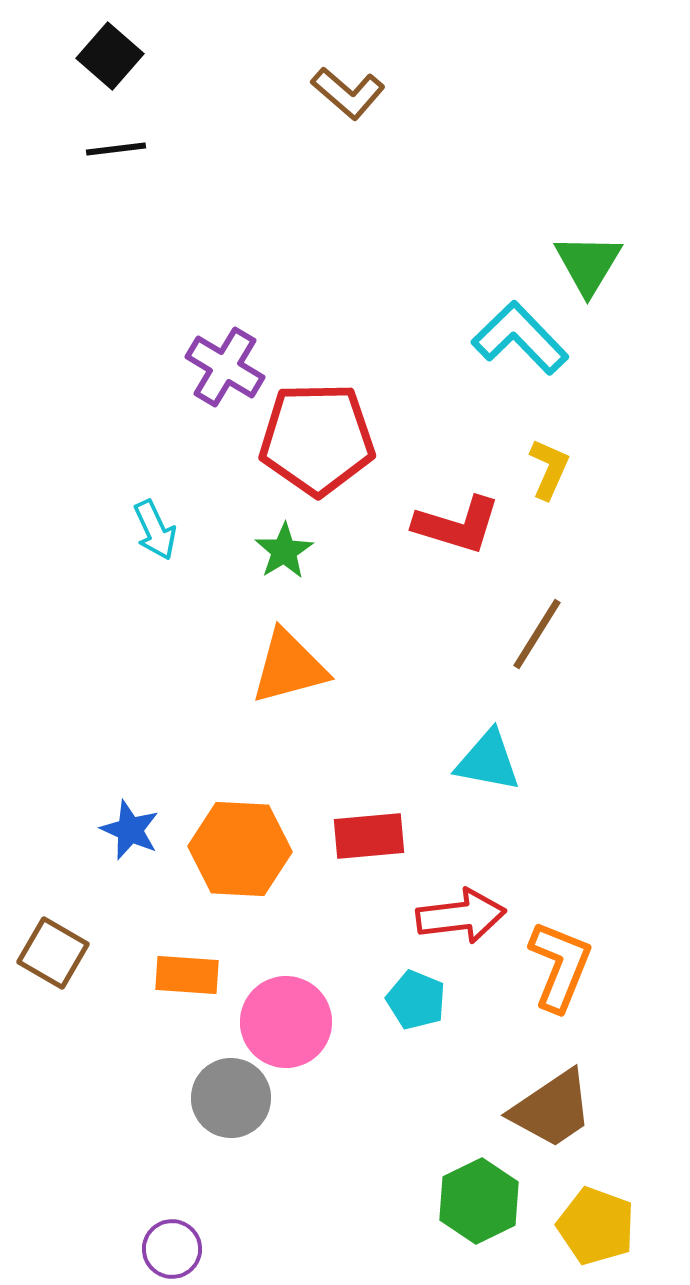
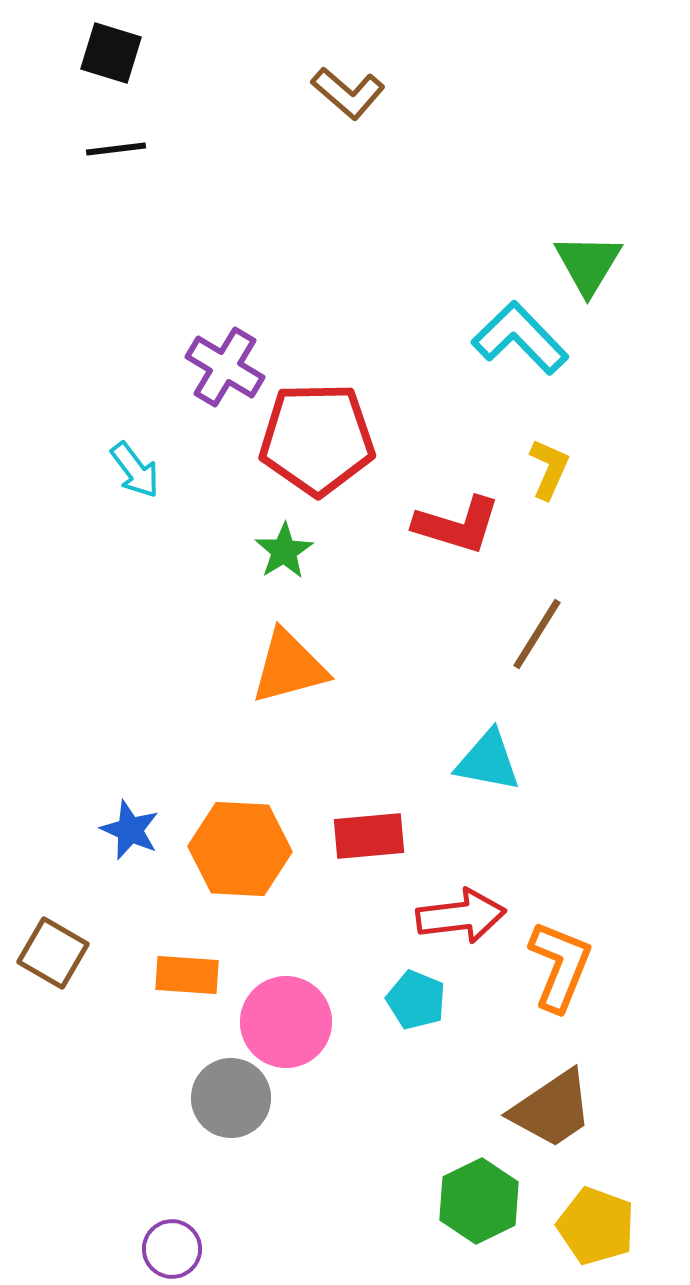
black square: moved 1 px right, 3 px up; rotated 24 degrees counterclockwise
cyan arrow: moved 20 px left, 60 px up; rotated 12 degrees counterclockwise
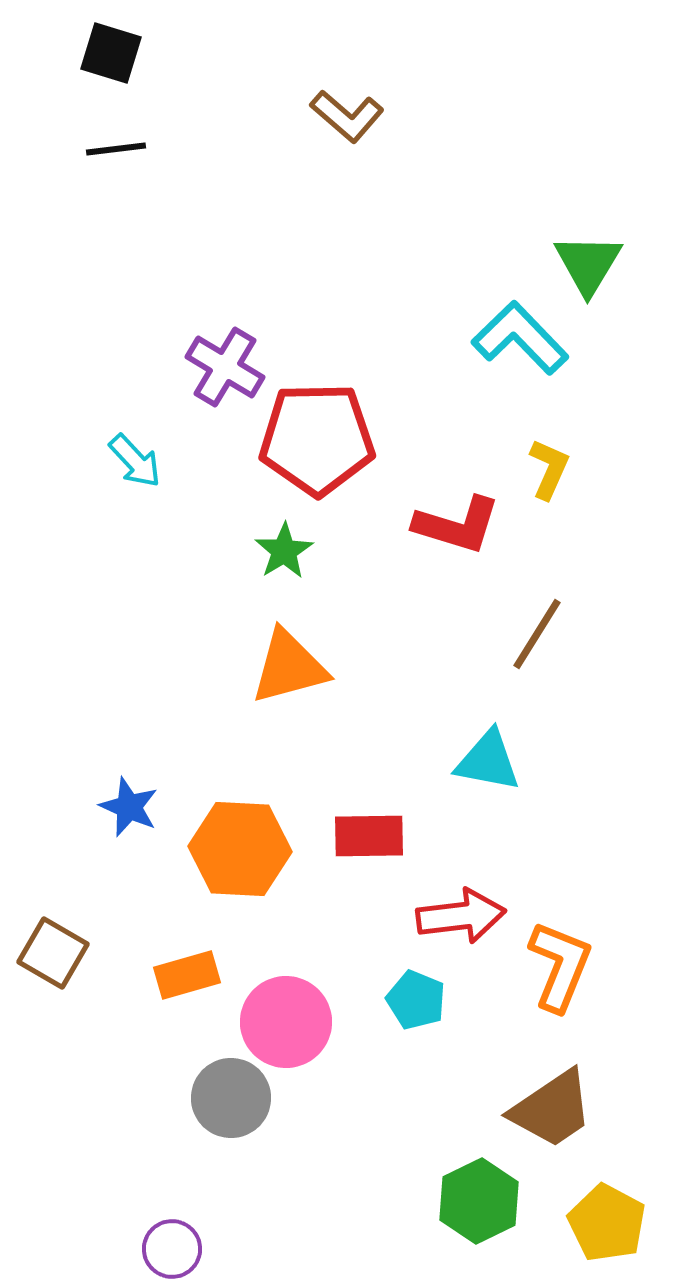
brown L-shape: moved 1 px left, 23 px down
cyan arrow: moved 9 px up; rotated 6 degrees counterclockwise
blue star: moved 1 px left, 23 px up
red rectangle: rotated 4 degrees clockwise
orange rectangle: rotated 20 degrees counterclockwise
yellow pentagon: moved 11 px right, 3 px up; rotated 8 degrees clockwise
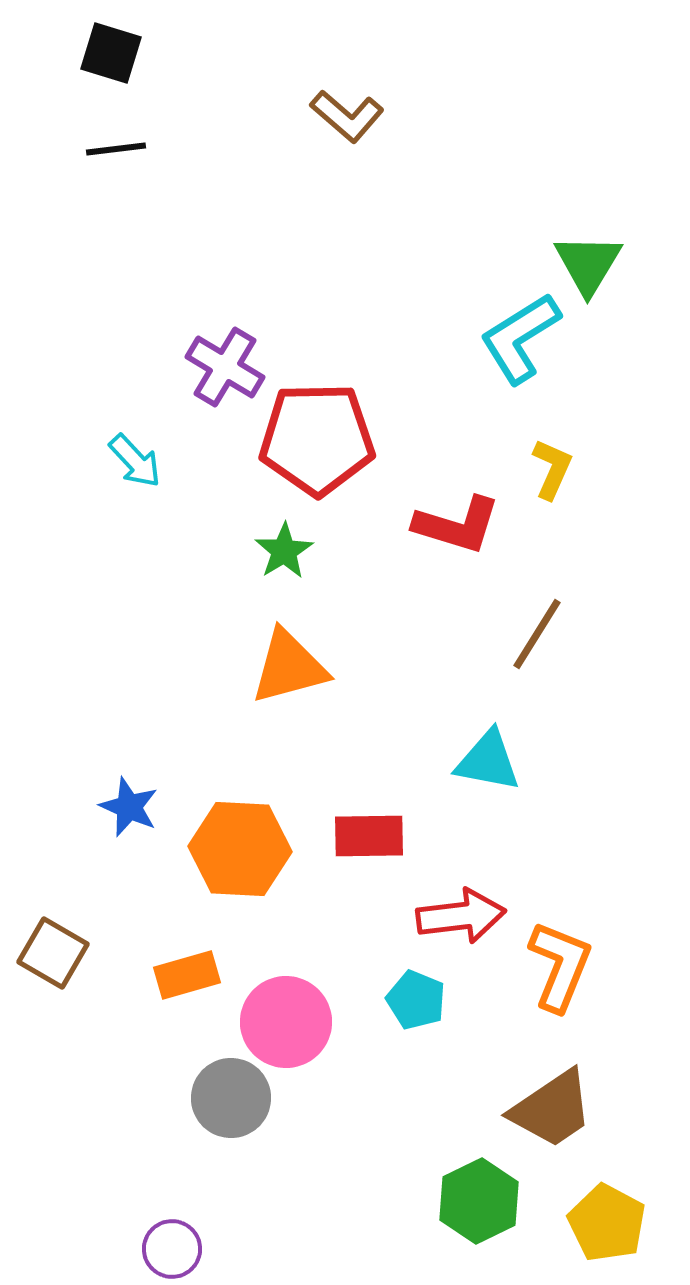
cyan L-shape: rotated 78 degrees counterclockwise
yellow L-shape: moved 3 px right
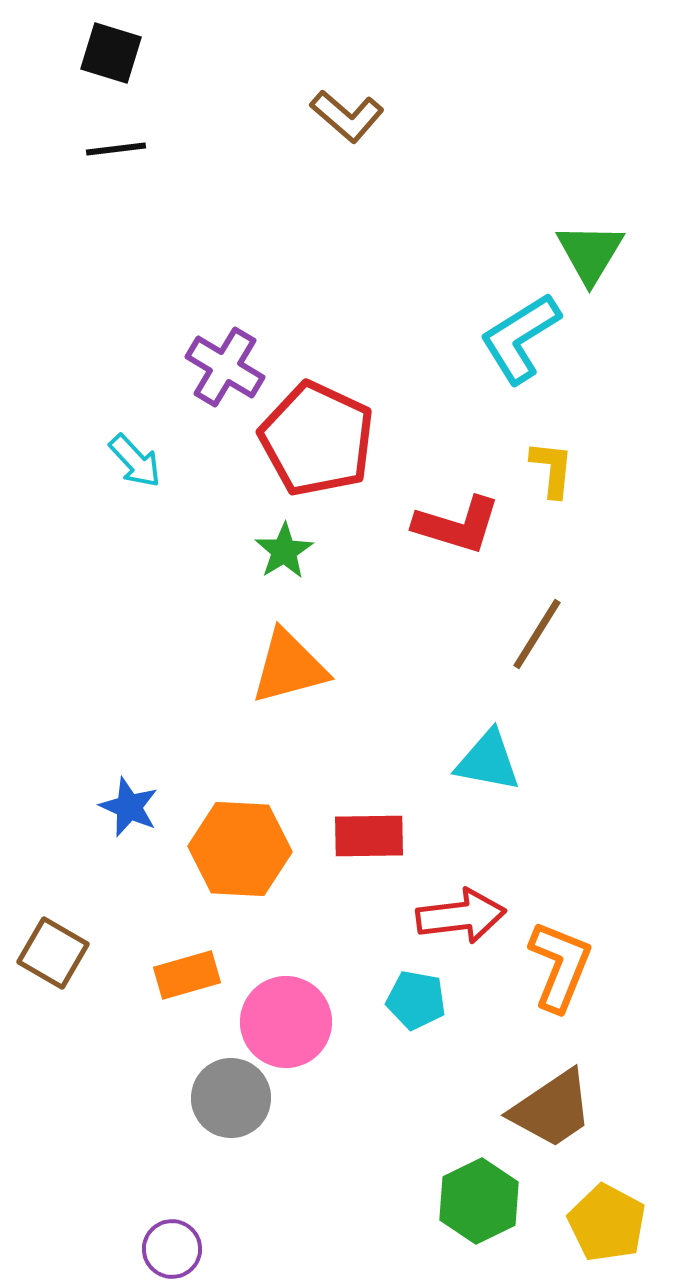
green triangle: moved 2 px right, 11 px up
red pentagon: rotated 26 degrees clockwise
yellow L-shape: rotated 18 degrees counterclockwise
cyan pentagon: rotated 12 degrees counterclockwise
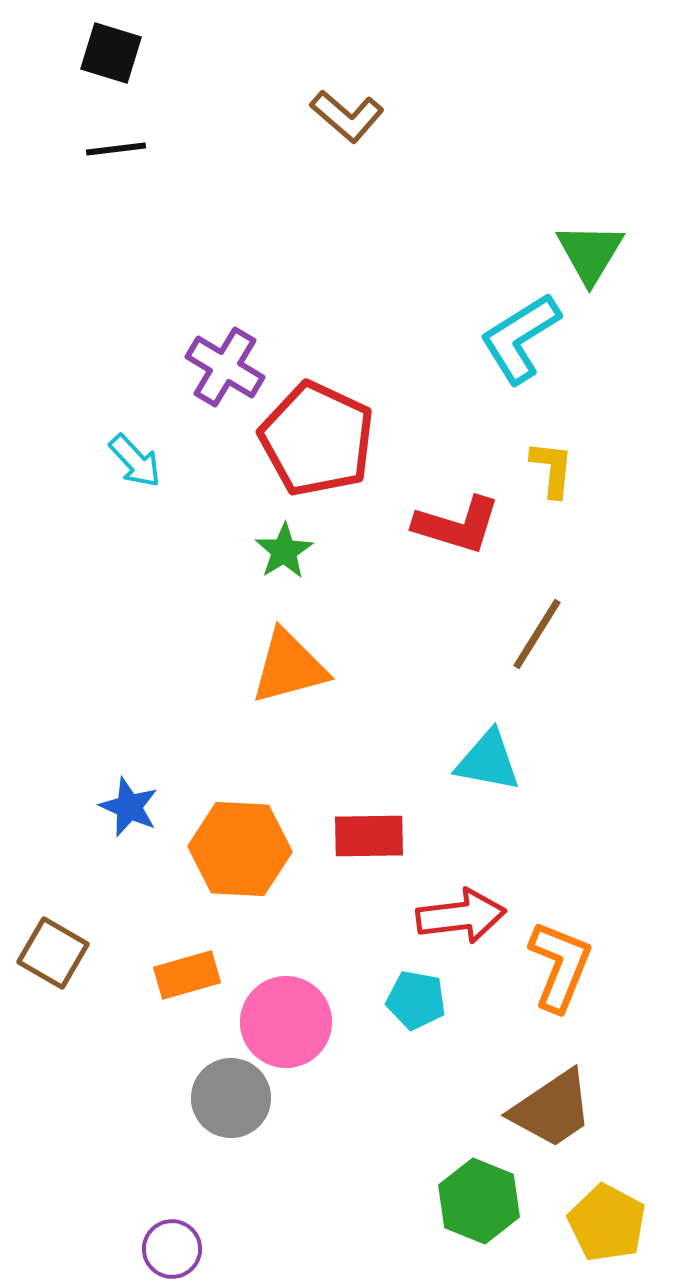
green hexagon: rotated 12 degrees counterclockwise
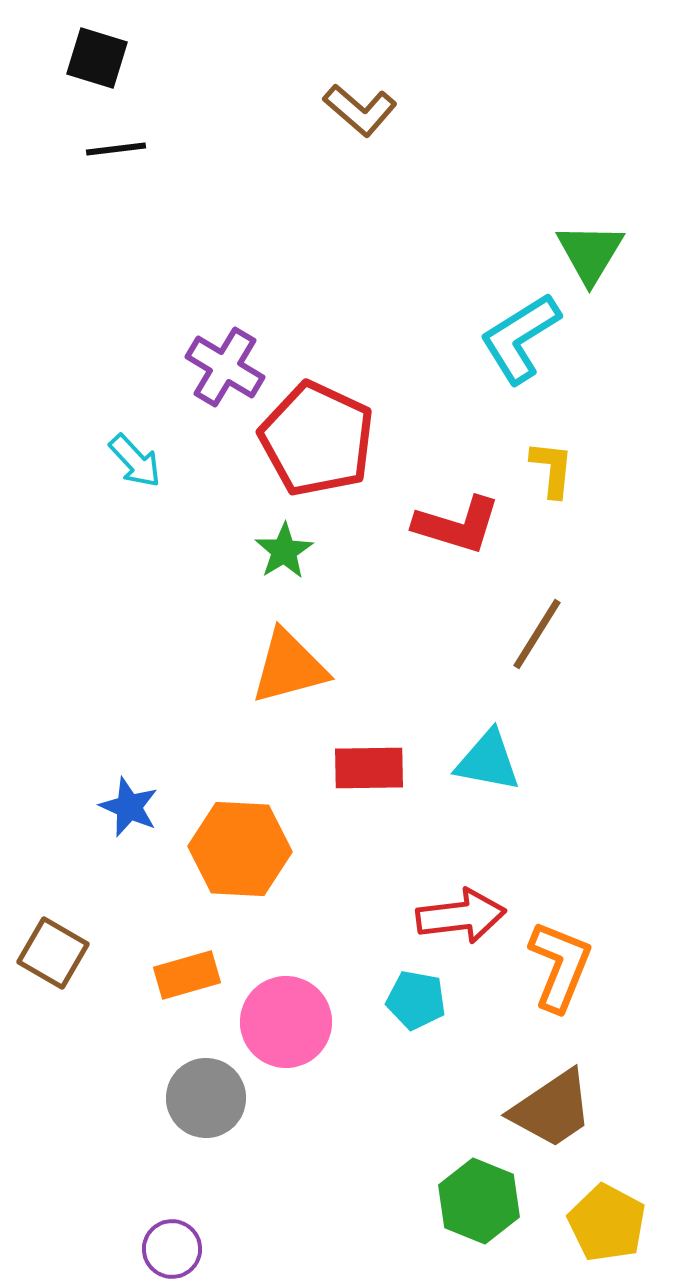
black square: moved 14 px left, 5 px down
brown L-shape: moved 13 px right, 6 px up
red rectangle: moved 68 px up
gray circle: moved 25 px left
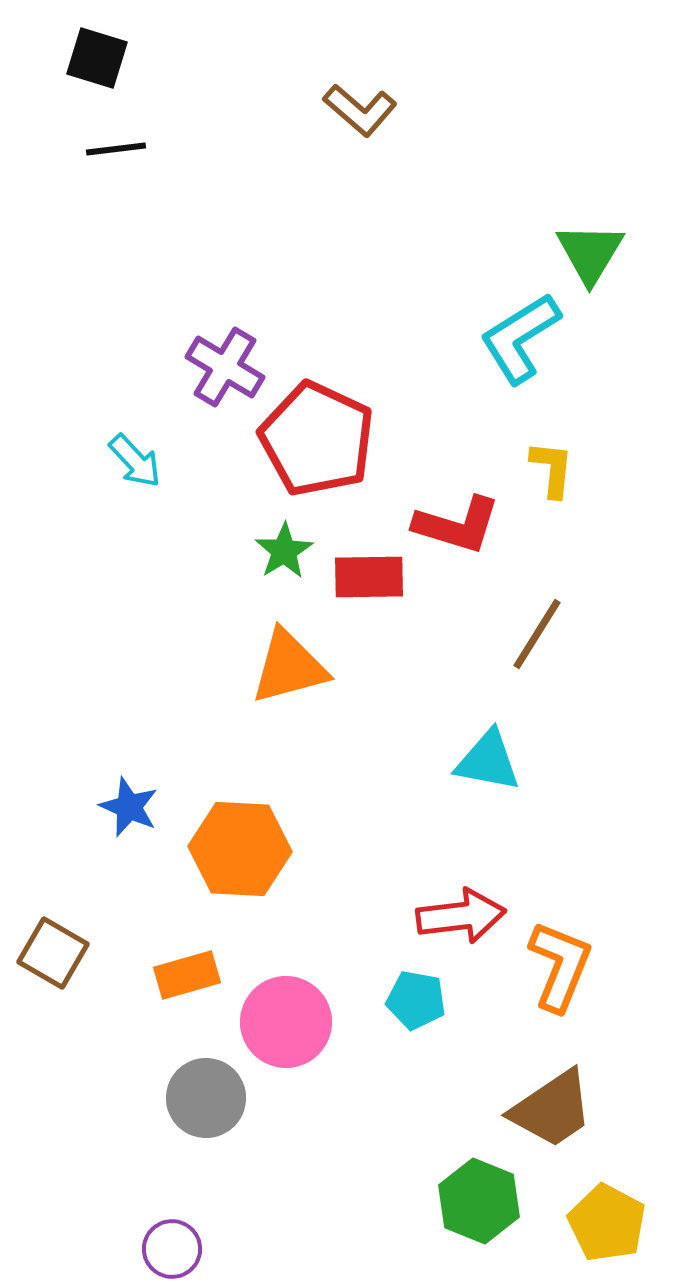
red rectangle: moved 191 px up
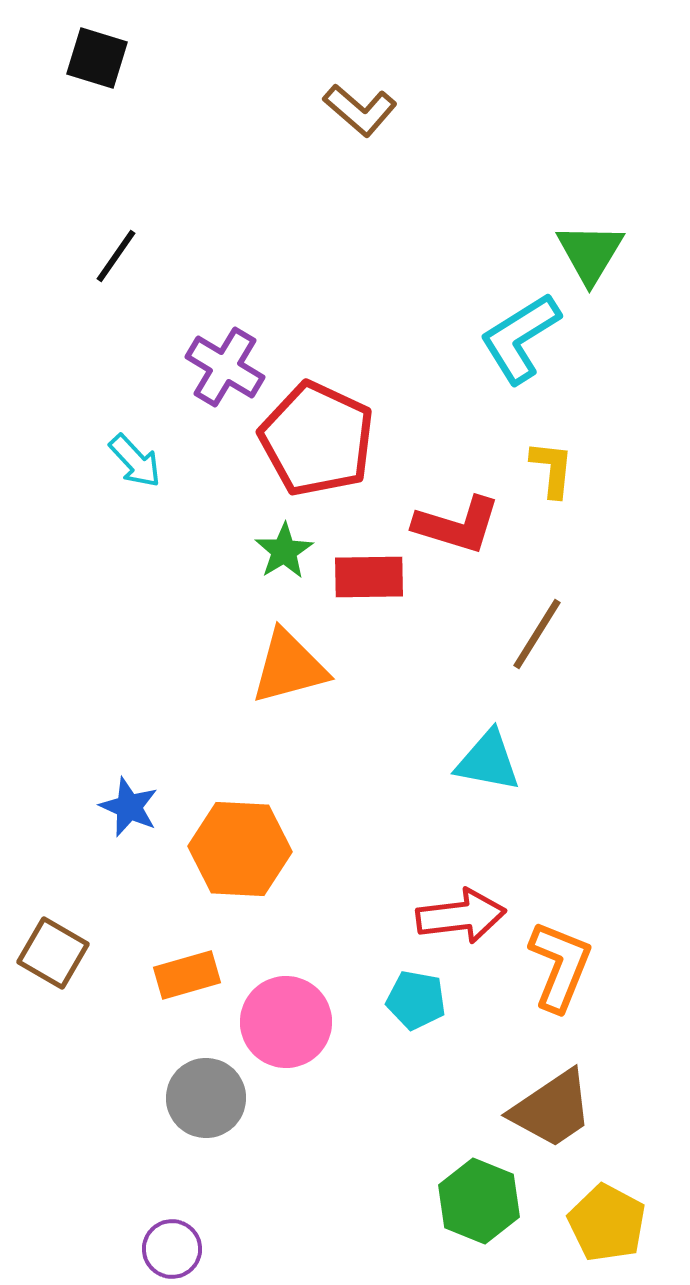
black line: moved 107 px down; rotated 48 degrees counterclockwise
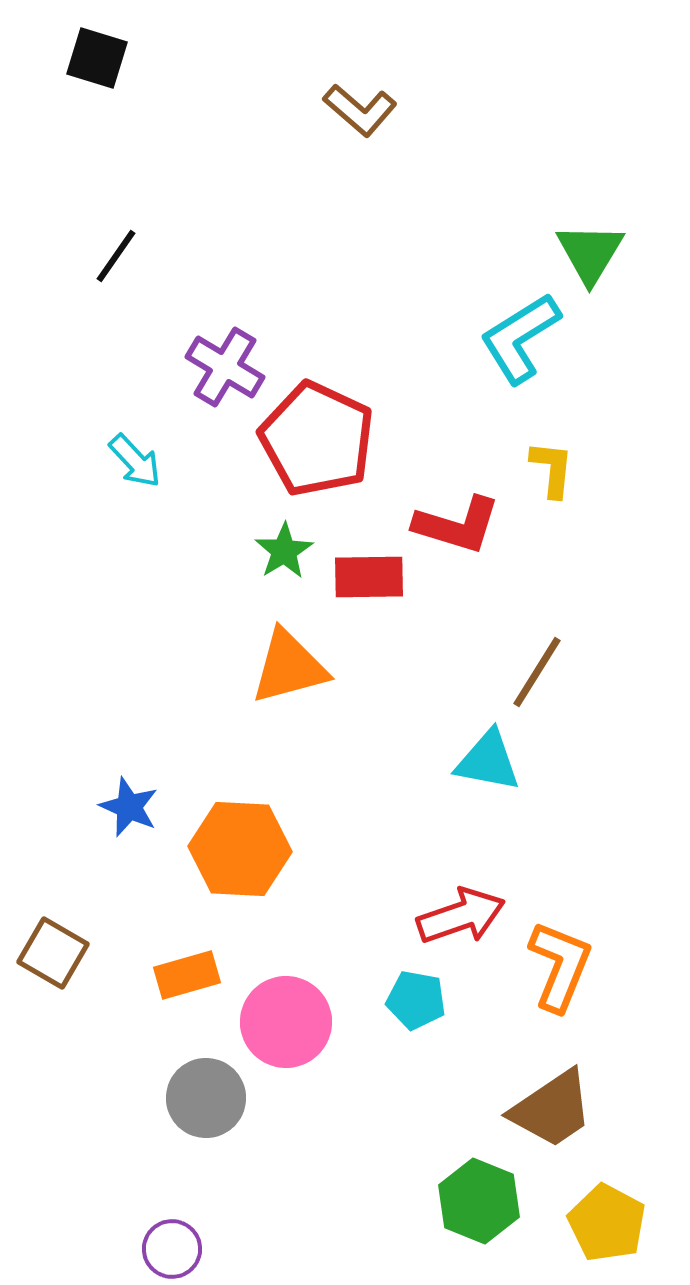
brown line: moved 38 px down
red arrow: rotated 12 degrees counterclockwise
